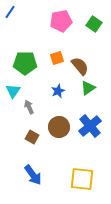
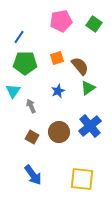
blue line: moved 9 px right, 25 px down
gray arrow: moved 2 px right, 1 px up
brown circle: moved 5 px down
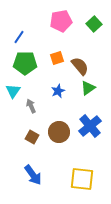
green square: rotated 14 degrees clockwise
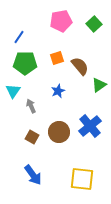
green triangle: moved 11 px right, 3 px up
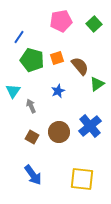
green pentagon: moved 7 px right, 3 px up; rotated 15 degrees clockwise
green triangle: moved 2 px left, 1 px up
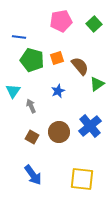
blue line: rotated 64 degrees clockwise
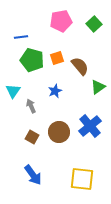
blue line: moved 2 px right; rotated 16 degrees counterclockwise
green triangle: moved 1 px right, 3 px down
blue star: moved 3 px left
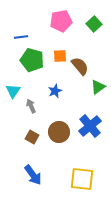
orange square: moved 3 px right, 2 px up; rotated 16 degrees clockwise
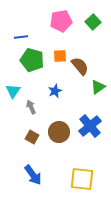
green square: moved 1 px left, 2 px up
gray arrow: moved 1 px down
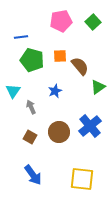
brown square: moved 2 px left
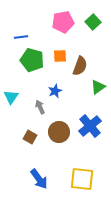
pink pentagon: moved 2 px right, 1 px down
brown semicircle: rotated 60 degrees clockwise
cyan triangle: moved 2 px left, 6 px down
gray arrow: moved 9 px right
blue arrow: moved 6 px right, 4 px down
